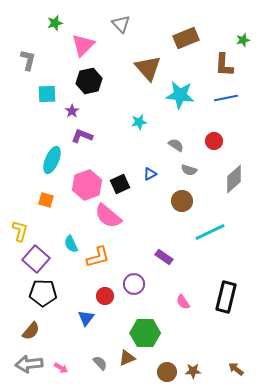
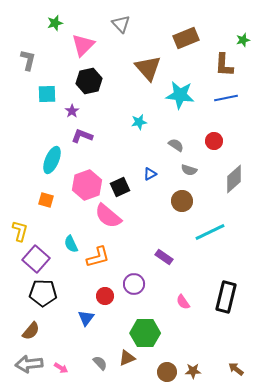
black square at (120, 184): moved 3 px down
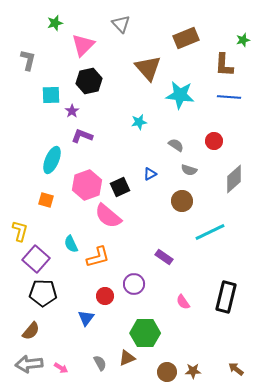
cyan square at (47, 94): moved 4 px right, 1 px down
blue line at (226, 98): moved 3 px right, 1 px up; rotated 15 degrees clockwise
gray semicircle at (100, 363): rotated 14 degrees clockwise
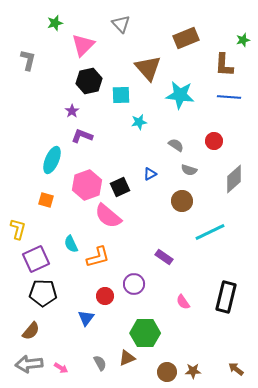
cyan square at (51, 95): moved 70 px right
yellow L-shape at (20, 231): moved 2 px left, 2 px up
purple square at (36, 259): rotated 24 degrees clockwise
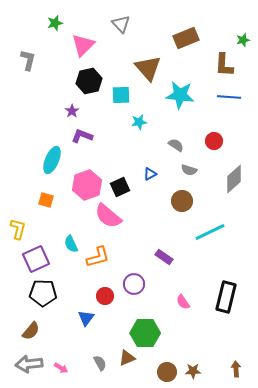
brown arrow at (236, 369): rotated 49 degrees clockwise
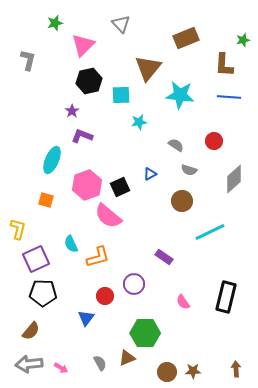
brown triangle at (148, 68): rotated 20 degrees clockwise
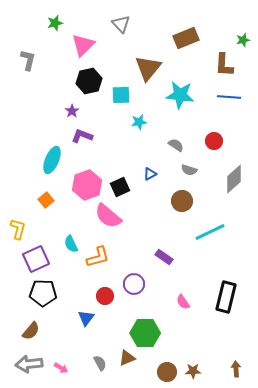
orange square at (46, 200): rotated 35 degrees clockwise
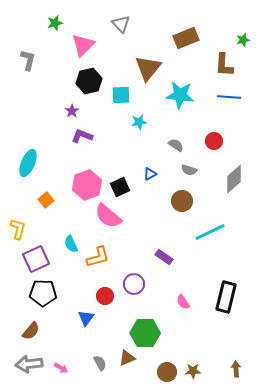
cyan ellipse at (52, 160): moved 24 px left, 3 px down
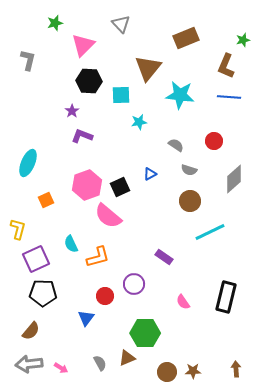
brown L-shape at (224, 65): moved 2 px right, 1 px down; rotated 20 degrees clockwise
black hexagon at (89, 81): rotated 15 degrees clockwise
orange square at (46, 200): rotated 14 degrees clockwise
brown circle at (182, 201): moved 8 px right
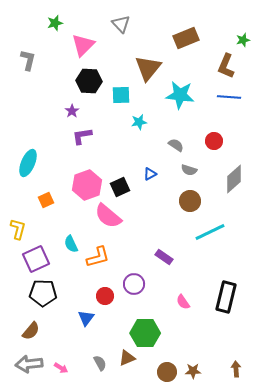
purple L-shape at (82, 136): rotated 30 degrees counterclockwise
